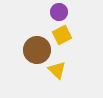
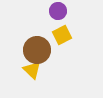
purple circle: moved 1 px left, 1 px up
yellow triangle: moved 25 px left
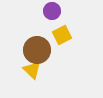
purple circle: moved 6 px left
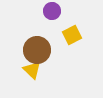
yellow square: moved 10 px right
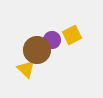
purple circle: moved 29 px down
yellow triangle: moved 6 px left, 1 px up
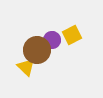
yellow triangle: moved 2 px up
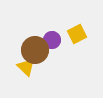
yellow square: moved 5 px right, 1 px up
brown circle: moved 2 px left
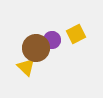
yellow square: moved 1 px left
brown circle: moved 1 px right, 2 px up
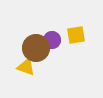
yellow square: moved 1 px down; rotated 18 degrees clockwise
yellow triangle: rotated 24 degrees counterclockwise
